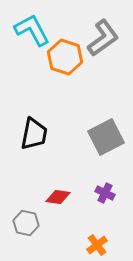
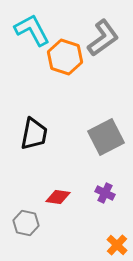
orange cross: moved 20 px right; rotated 10 degrees counterclockwise
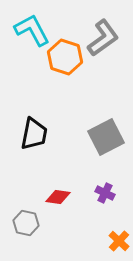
orange cross: moved 2 px right, 4 px up
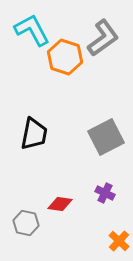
red diamond: moved 2 px right, 7 px down
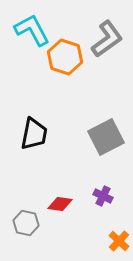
gray L-shape: moved 4 px right, 1 px down
purple cross: moved 2 px left, 3 px down
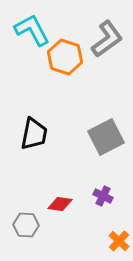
gray hexagon: moved 2 px down; rotated 10 degrees counterclockwise
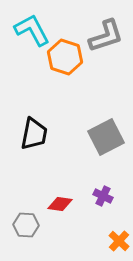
gray L-shape: moved 1 px left, 3 px up; rotated 18 degrees clockwise
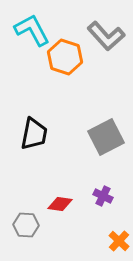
gray L-shape: rotated 66 degrees clockwise
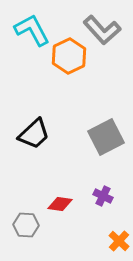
gray L-shape: moved 4 px left, 6 px up
orange hexagon: moved 4 px right, 1 px up; rotated 16 degrees clockwise
black trapezoid: rotated 36 degrees clockwise
